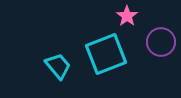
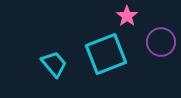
cyan trapezoid: moved 4 px left, 2 px up
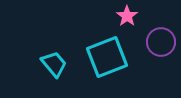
cyan square: moved 1 px right, 3 px down
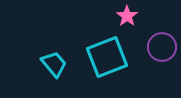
purple circle: moved 1 px right, 5 px down
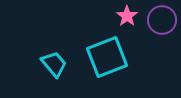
purple circle: moved 27 px up
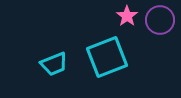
purple circle: moved 2 px left
cyan trapezoid: rotated 108 degrees clockwise
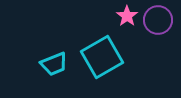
purple circle: moved 2 px left
cyan square: moved 5 px left; rotated 9 degrees counterclockwise
